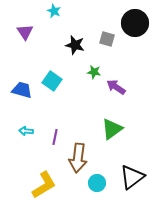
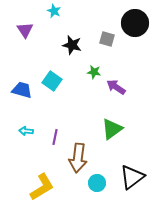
purple triangle: moved 2 px up
black star: moved 3 px left
yellow L-shape: moved 2 px left, 2 px down
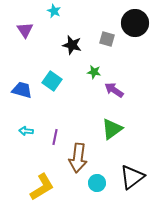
purple arrow: moved 2 px left, 3 px down
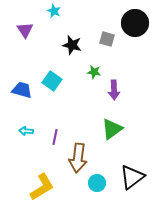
purple arrow: rotated 126 degrees counterclockwise
